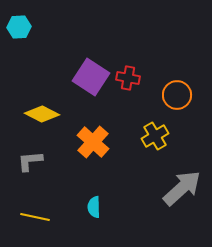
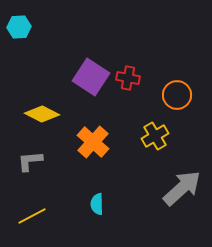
cyan semicircle: moved 3 px right, 3 px up
yellow line: moved 3 px left, 1 px up; rotated 40 degrees counterclockwise
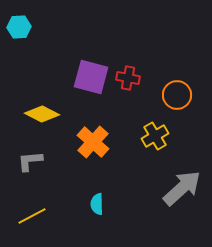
purple square: rotated 18 degrees counterclockwise
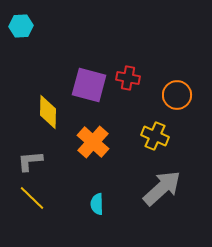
cyan hexagon: moved 2 px right, 1 px up
purple square: moved 2 px left, 8 px down
yellow diamond: moved 6 px right, 2 px up; rotated 64 degrees clockwise
yellow cross: rotated 36 degrees counterclockwise
gray arrow: moved 20 px left
yellow line: moved 18 px up; rotated 72 degrees clockwise
